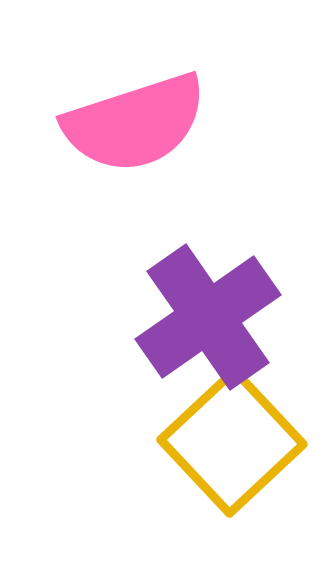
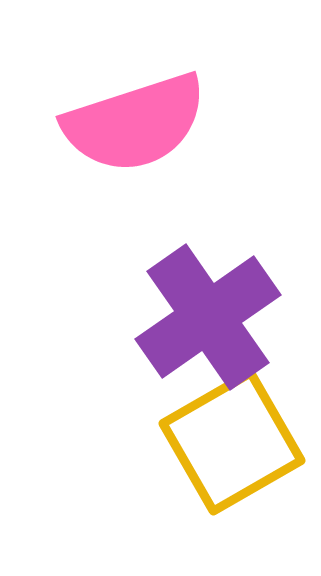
yellow square: rotated 13 degrees clockwise
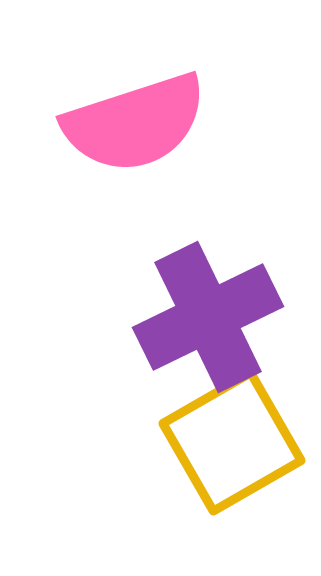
purple cross: rotated 9 degrees clockwise
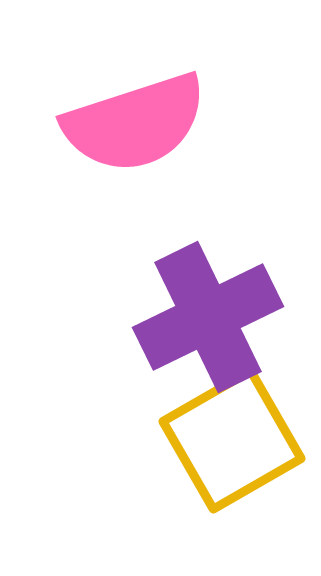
yellow square: moved 2 px up
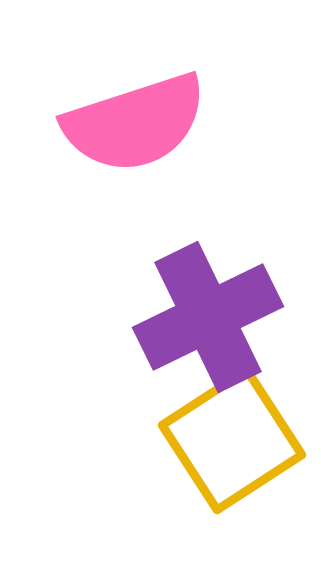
yellow square: rotated 3 degrees counterclockwise
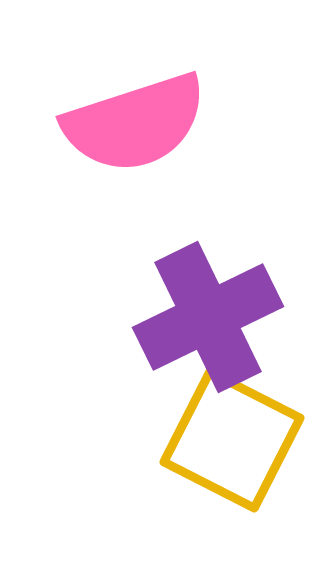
yellow square: rotated 30 degrees counterclockwise
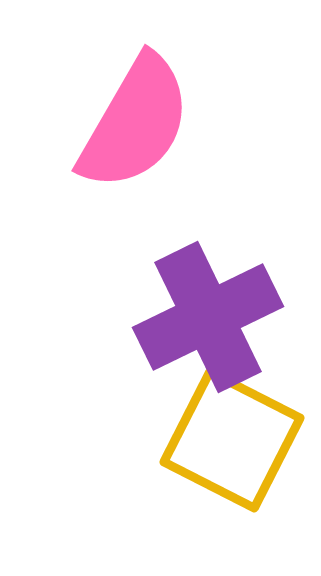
pink semicircle: rotated 42 degrees counterclockwise
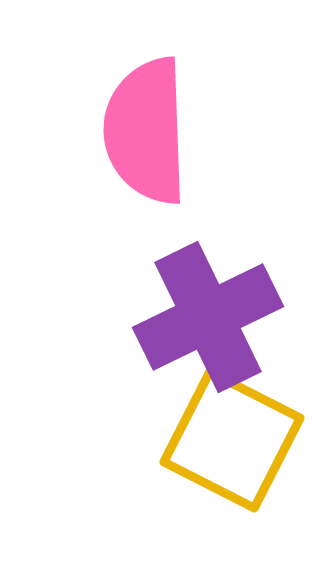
pink semicircle: moved 11 px right, 8 px down; rotated 148 degrees clockwise
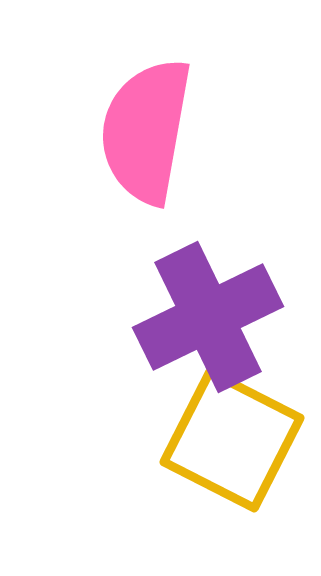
pink semicircle: rotated 12 degrees clockwise
